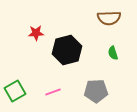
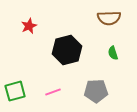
red star: moved 7 px left, 7 px up; rotated 21 degrees counterclockwise
green square: rotated 15 degrees clockwise
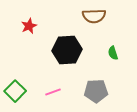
brown semicircle: moved 15 px left, 2 px up
black hexagon: rotated 12 degrees clockwise
green square: rotated 30 degrees counterclockwise
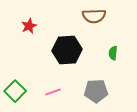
green semicircle: rotated 24 degrees clockwise
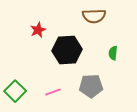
red star: moved 9 px right, 4 px down
gray pentagon: moved 5 px left, 5 px up
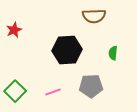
red star: moved 24 px left
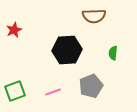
gray pentagon: rotated 20 degrees counterclockwise
green square: rotated 25 degrees clockwise
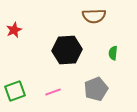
gray pentagon: moved 5 px right, 3 px down
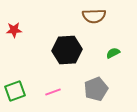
red star: rotated 21 degrees clockwise
green semicircle: rotated 56 degrees clockwise
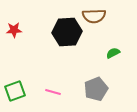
black hexagon: moved 18 px up
pink line: rotated 35 degrees clockwise
